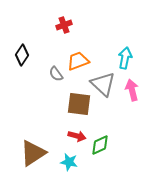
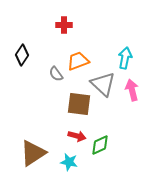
red cross: rotated 21 degrees clockwise
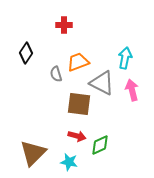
black diamond: moved 4 px right, 2 px up
orange trapezoid: moved 1 px down
gray semicircle: rotated 21 degrees clockwise
gray triangle: moved 1 px left, 1 px up; rotated 16 degrees counterclockwise
brown triangle: rotated 12 degrees counterclockwise
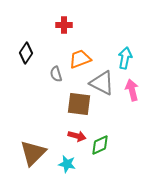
orange trapezoid: moved 2 px right, 3 px up
cyan star: moved 2 px left, 2 px down
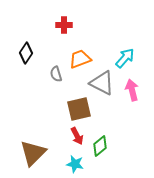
cyan arrow: rotated 30 degrees clockwise
brown square: moved 5 px down; rotated 20 degrees counterclockwise
red arrow: rotated 48 degrees clockwise
green diamond: moved 1 px down; rotated 15 degrees counterclockwise
cyan star: moved 8 px right
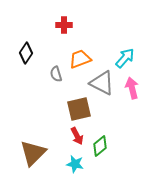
pink arrow: moved 2 px up
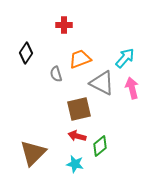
red arrow: rotated 132 degrees clockwise
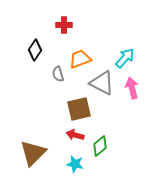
black diamond: moved 9 px right, 3 px up
gray semicircle: moved 2 px right
red arrow: moved 2 px left, 1 px up
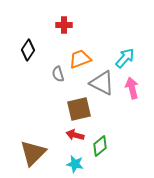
black diamond: moved 7 px left
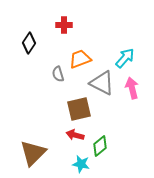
black diamond: moved 1 px right, 7 px up
cyan star: moved 6 px right
